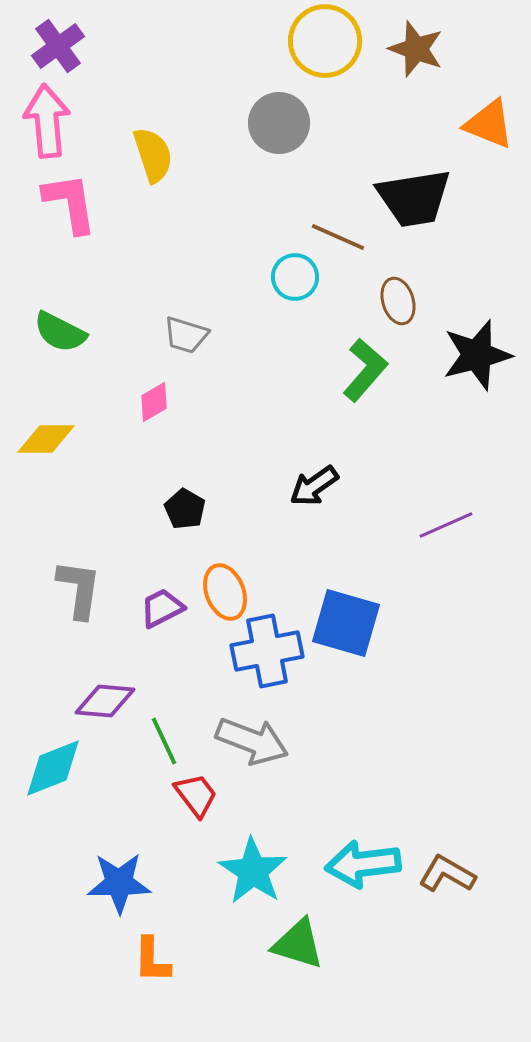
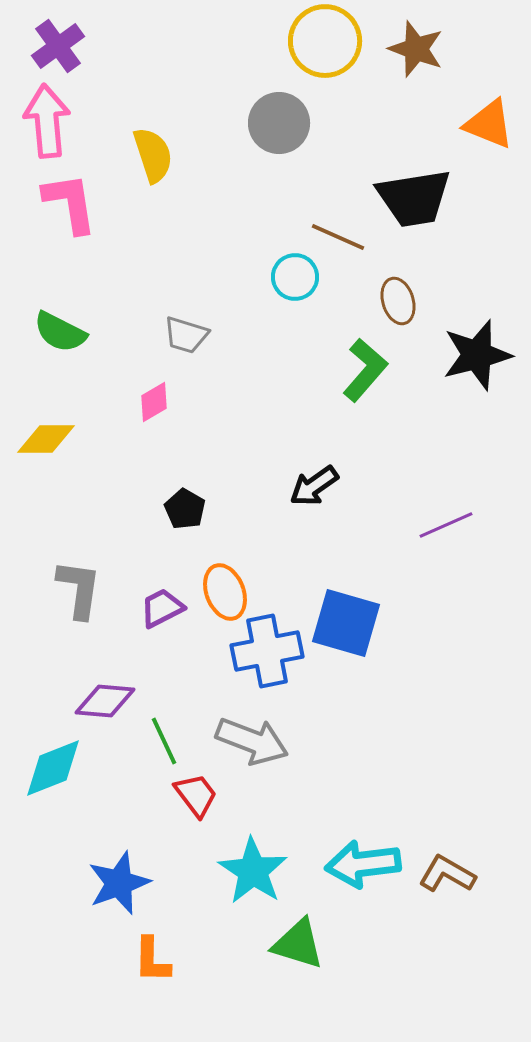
blue star: rotated 20 degrees counterclockwise
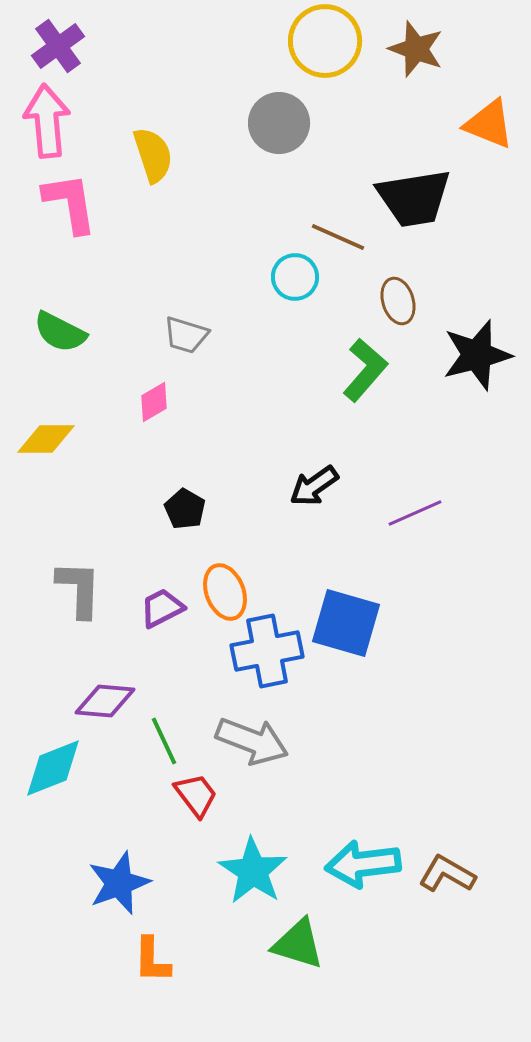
purple line: moved 31 px left, 12 px up
gray L-shape: rotated 6 degrees counterclockwise
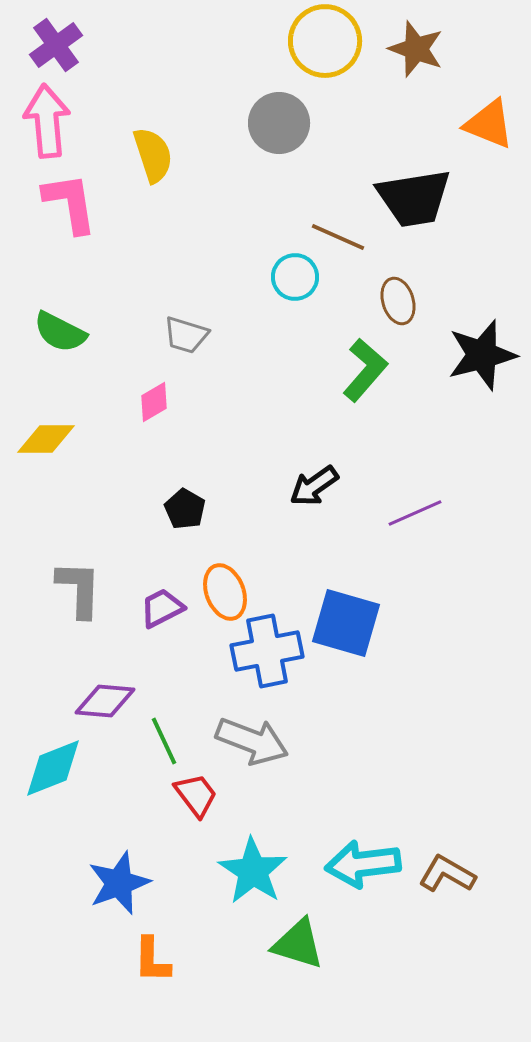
purple cross: moved 2 px left, 1 px up
black star: moved 5 px right
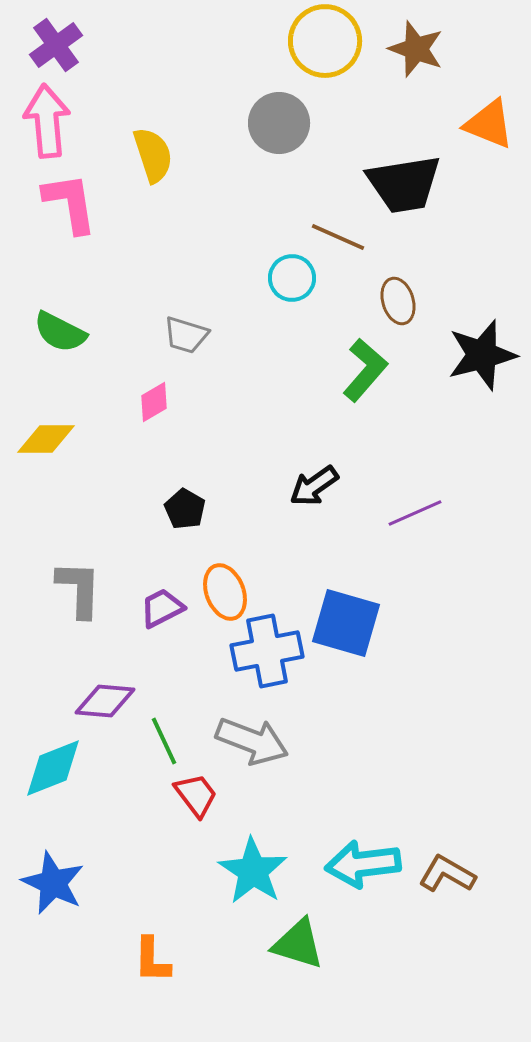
black trapezoid: moved 10 px left, 14 px up
cyan circle: moved 3 px left, 1 px down
blue star: moved 66 px left; rotated 26 degrees counterclockwise
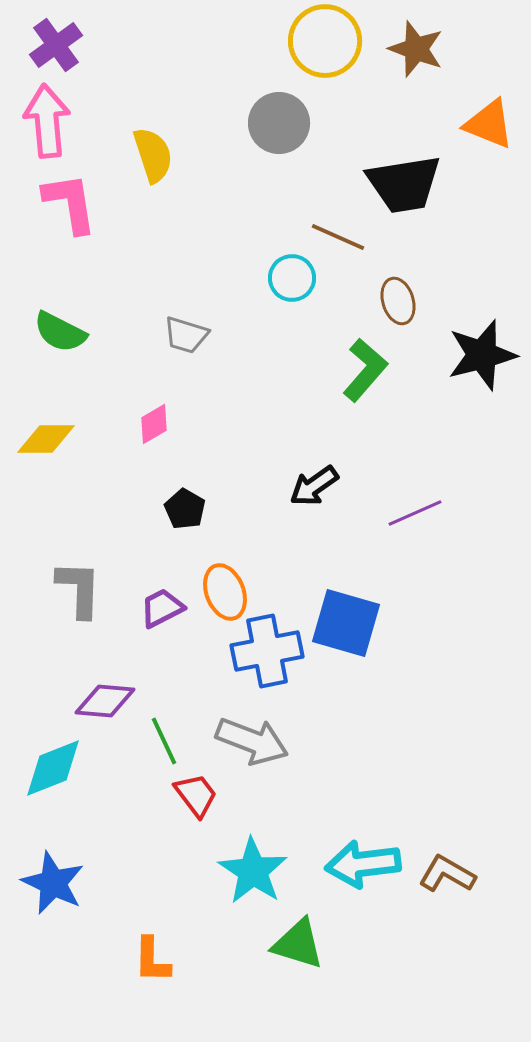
pink diamond: moved 22 px down
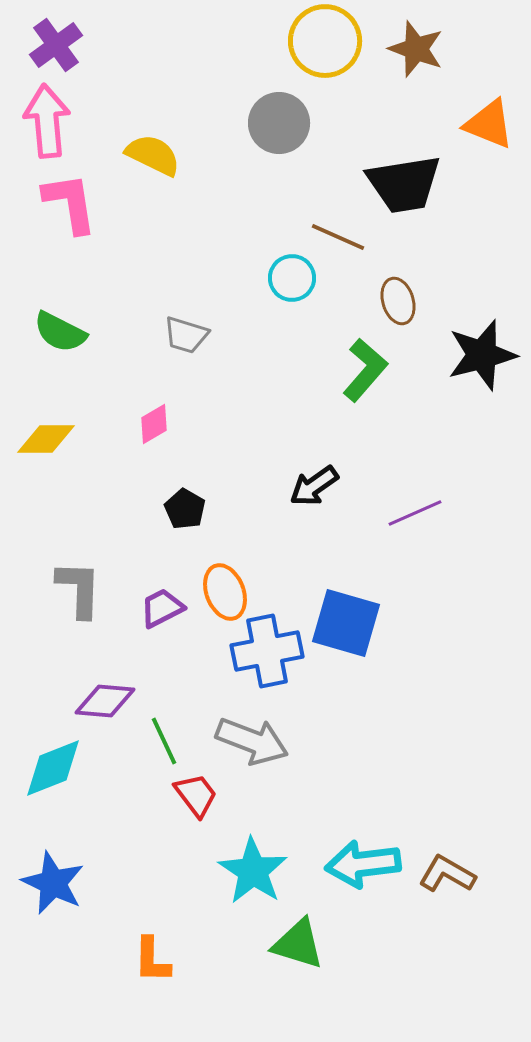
yellow semicircle: rotated 46 degrees counterclockwise
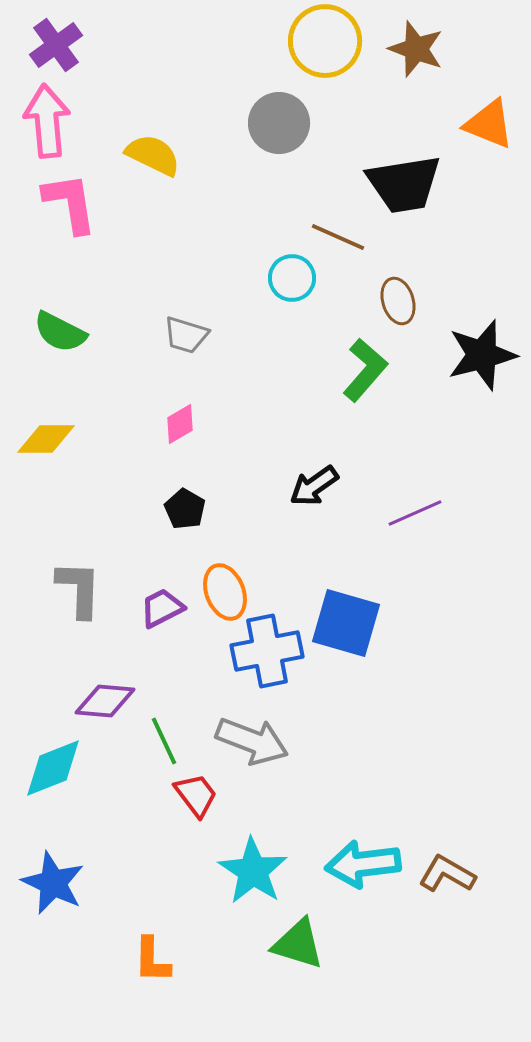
pink diamond: moved 26 px right
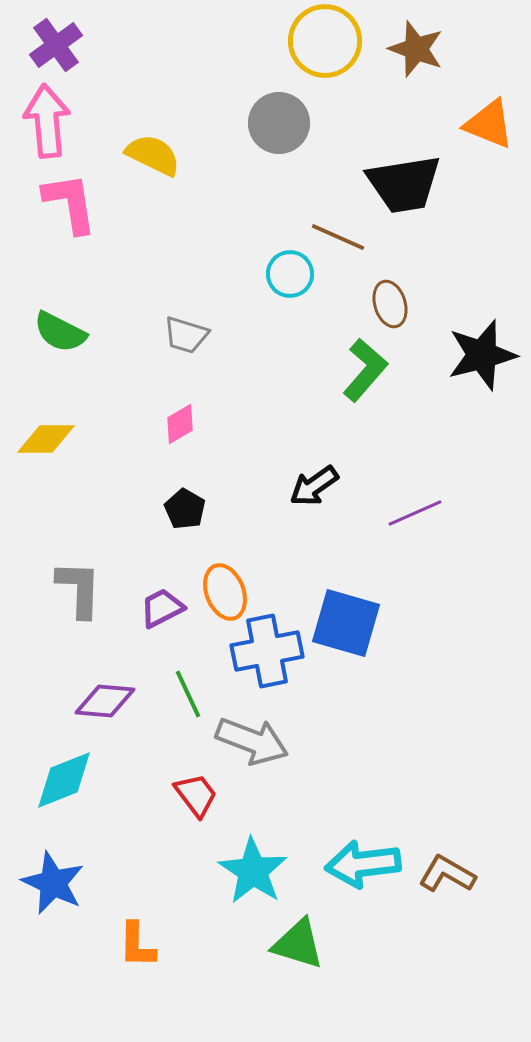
cyan circle: moved 2 px left, 4 px up
brown ellipse: moved 8 px left, 3 px down
green line: moved 24 px right, 47 px up
cyan diamond: moved 11 px right, 12 px down
orange L-shape: moved 15 px left, 15 px up
